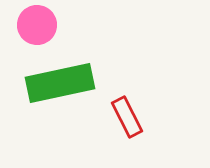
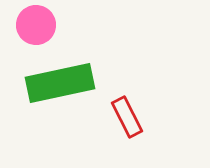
pink circle: moved 1 px left
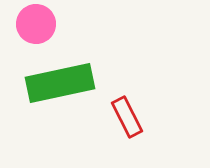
pink circle: moved 1 px up
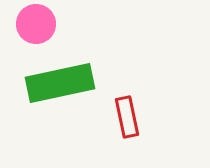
red rectangle: rotated 15 degrees clockwise
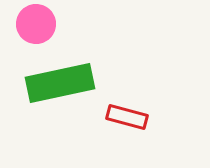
red rectangle: rotated 63 degrees counterclockwise
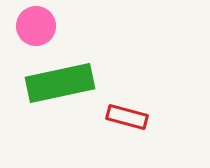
pink circle: moved 2 px down
